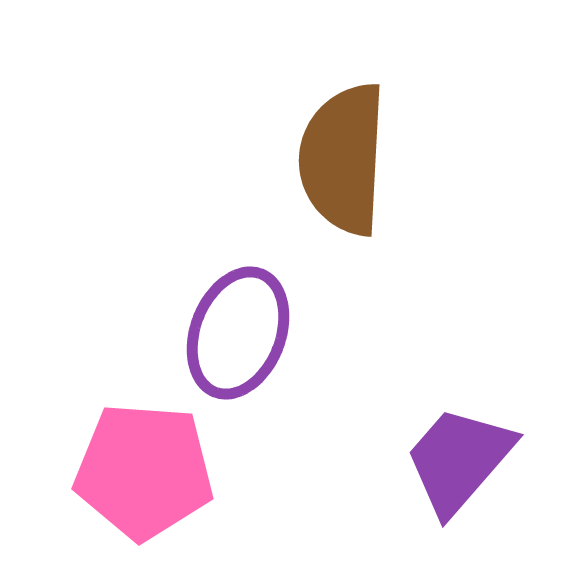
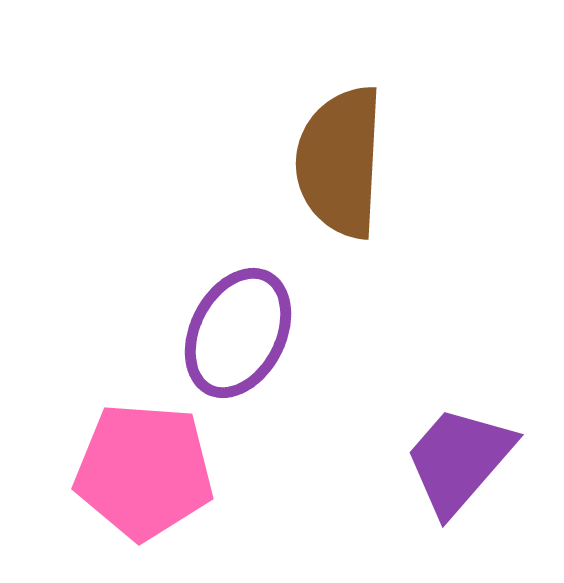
brown semicircle: moved 3 px left, 3 px down
purple ellipse: rotated 6 degrees clockwise
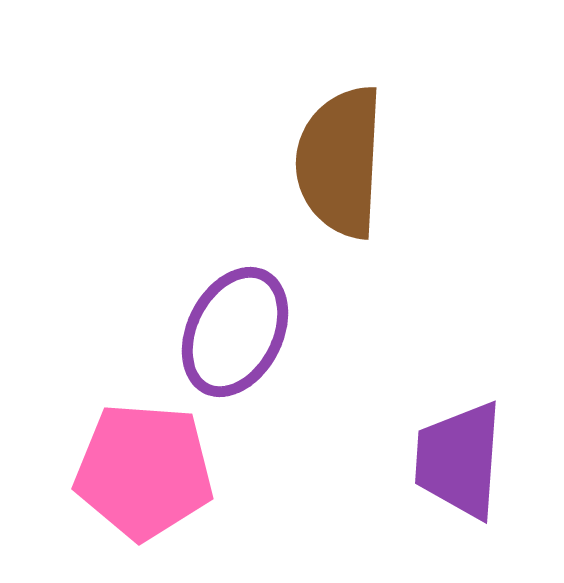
purple ellipse: moved 3 px left, 1 px up
purple trapezoid: rotated 37 degrees counterclockwise
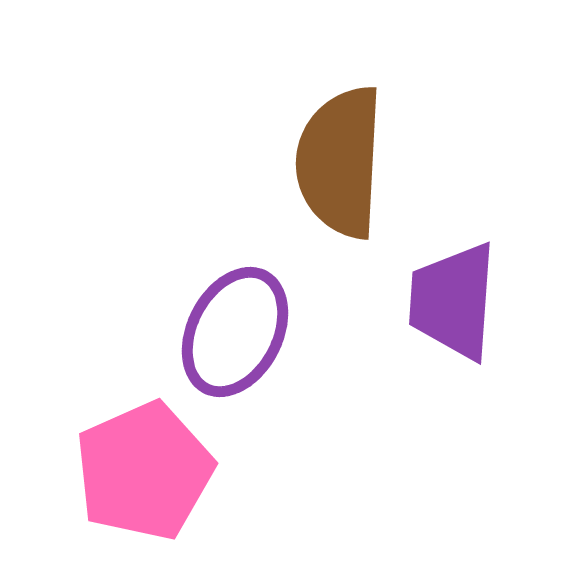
purple trapezoid: moved 6 px left, 159 px up
pink pentagon: rotated 28 degrees counterclockwise
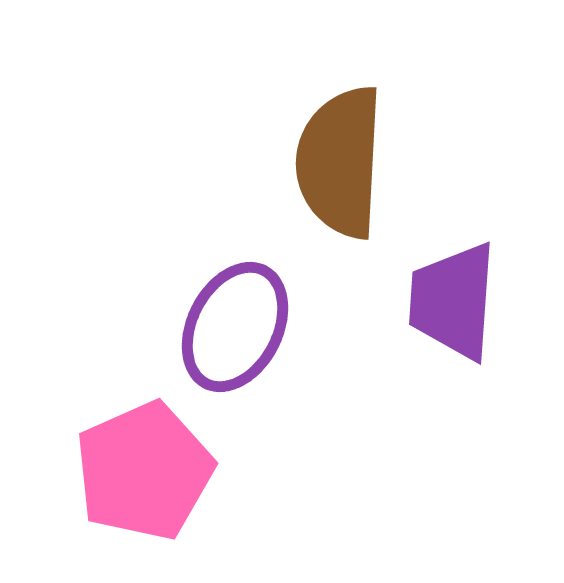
purple ellipse: moved 5 px up
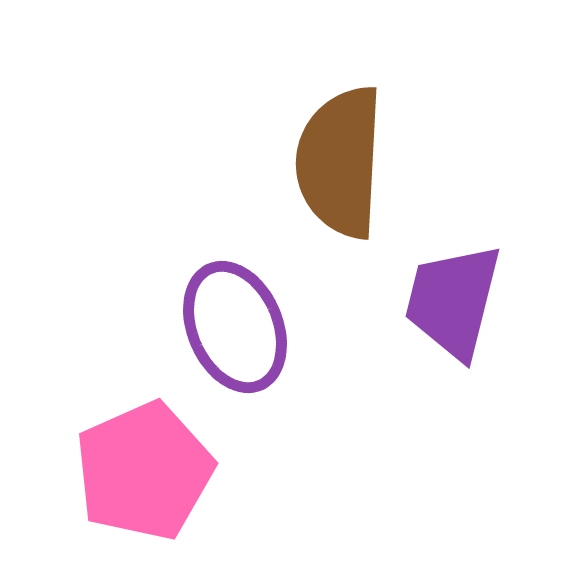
purple trapezoid: rotated 10 degrees clockwise
purple ellipse: rotated 50 degrees counterclockwise
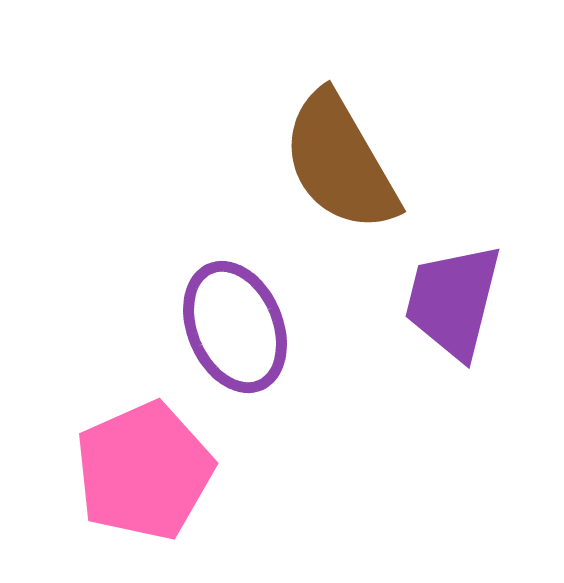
brown semicircle: rotated 33 degrees counterclockwise
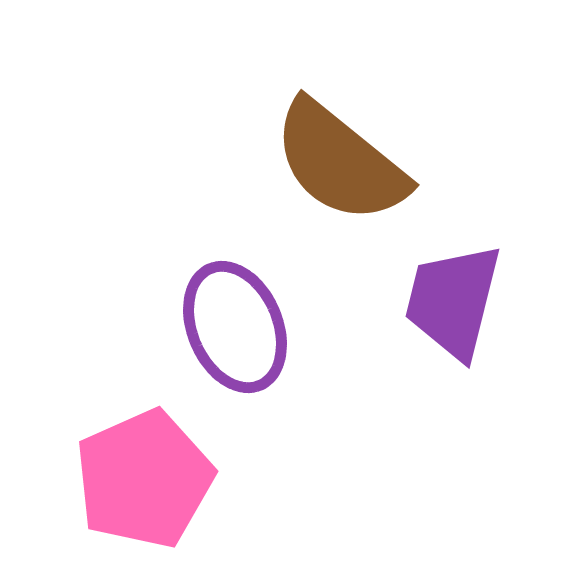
brown semicircle: rotated 21 degrees counterclockwise
pink pentagon: moved 8 px down
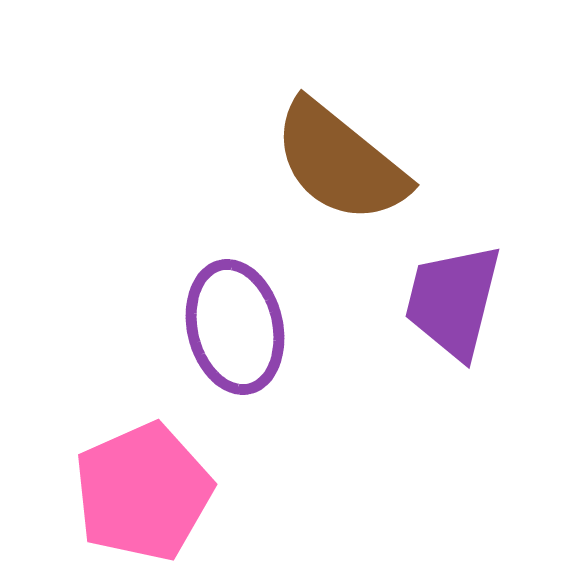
purple ellipse: rotated 10 degrees clockwise
pink pentagon: moved 1 px left, 13 px down
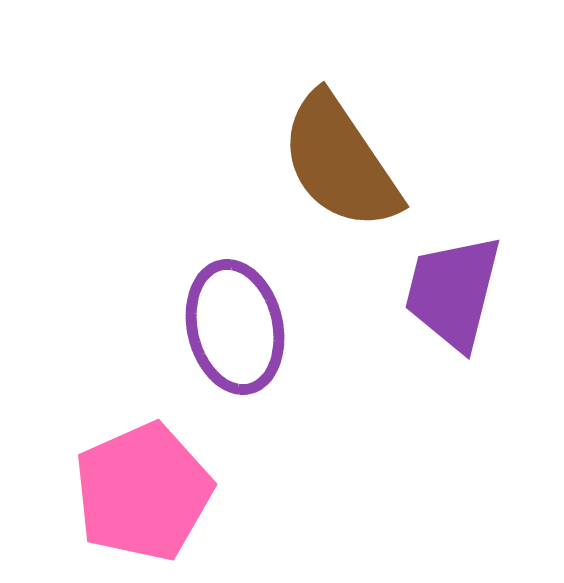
brown semicircle: rotated 17 degrees clockwise
purple trapezoid: moved 9 px up
